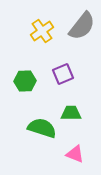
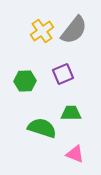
gray semicircle: moved 8 px left, 4 px down
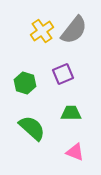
green hexagon: moved 2 px down; rotated 20 degrees clockwise
green semicircle: moved 10 px left; rotated 24 degrees clockwise
pink triangle: moved 2 px up
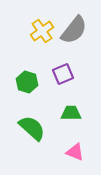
green hexagon: moved 2 px right, 1 px up
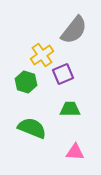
yellow cross: moved 24 px down
green hexagon: moved 1 px left
green trapezoid: moved 1 px left, 4 px up
green semicircle: rotated 20 degrees counterclockwise
pink triangle: rotated 18 degrees counterclockwise
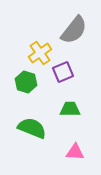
yellow cross: moved 2 px left, 2 px up
purple square: moved 2 px up
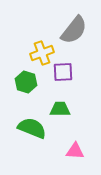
yellow cross: moved 2 px right; rotated 15 degrees clockwise
purple square: rotated 20 degrees clockwise
green trapezoid: moved 10 px left
pink triangle: moved 1 px up
